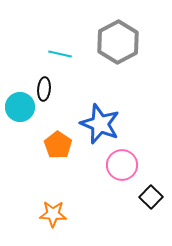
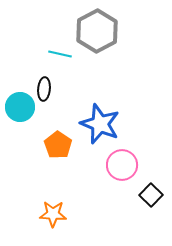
gray hexagon: moved 21 px left, 11 px up
black square: moved 2 px up
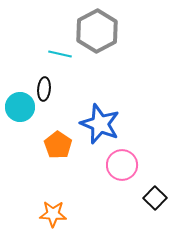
black square: moved 4 px right, 3 px down
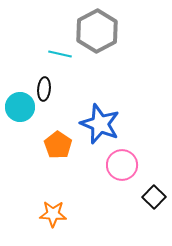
black square: moved 1 px left, 1 px up
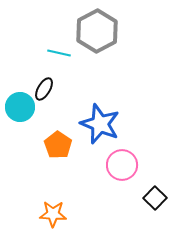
cyan line: moved 1 px left, 1 px up
black ellipse: rotated 25 degrees clockwise
black square: moved 1 px right, 1 px down
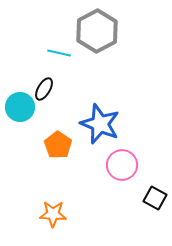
black square: rotated 15 degrees counterclockwise
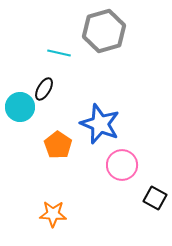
gray hexagon: moved 7 px right; rotated 12 degrees clockwise
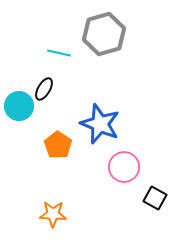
gray hexagon: moved 3 px down
cyan circle: moved 1 px left, 1 px up
pink circle: moved 2 px right, 2 px down
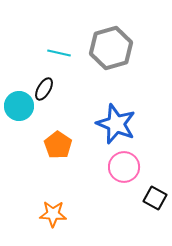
gray hexagon: moved 7 px right, 14 px down
blue star: moved 16 px right
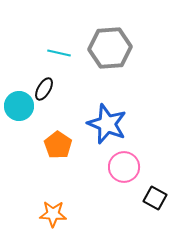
gray hexagon: moved 1 px left; rotated 12 degrees clockwise
blue star: moved 9 px left
